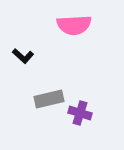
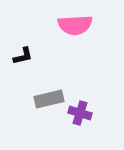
pink semicircle: moved 1 px right
black L-shape: rotated 55 degrees counterclockwise
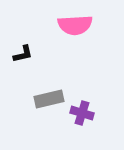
black L-shape: moved 2 px up
purple cross: moved 2 px right
